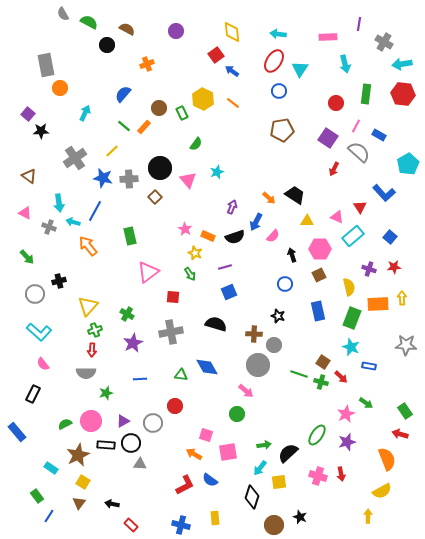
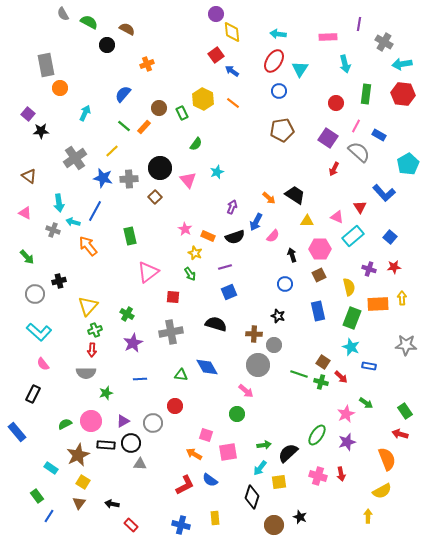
purple circle at (176, 31): moved 40 px right, 17 px up
gray cross at (49, 227): moved 4 px right, 3 px down
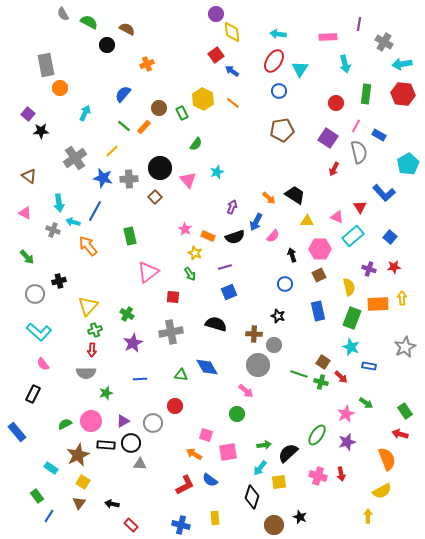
gray semicircle at (359, 152): rotated 35 degrees clockwise
gray star at (406, 345): moved 1 px left, 2 px down; rotated 30 degrees counterclockwise
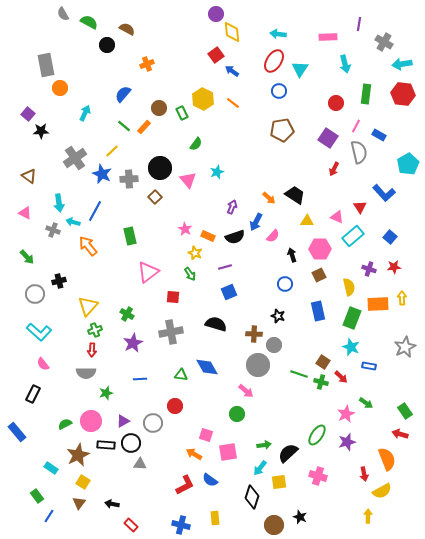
blue star at (103, 178): moved 1 px left, 4 px up; rotated 12 degrees clockwise
red arrow at (341, 474): moved 23 px right
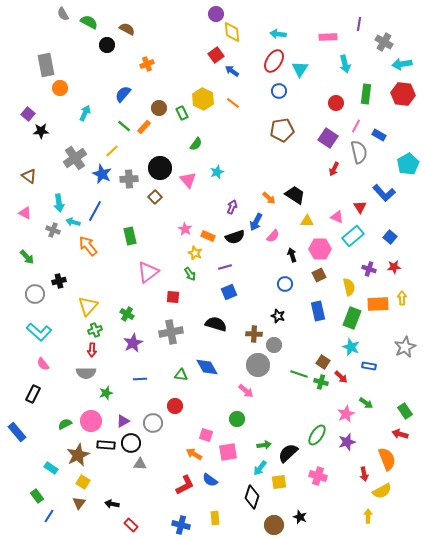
green circle at (237, 414): moved 5 px down
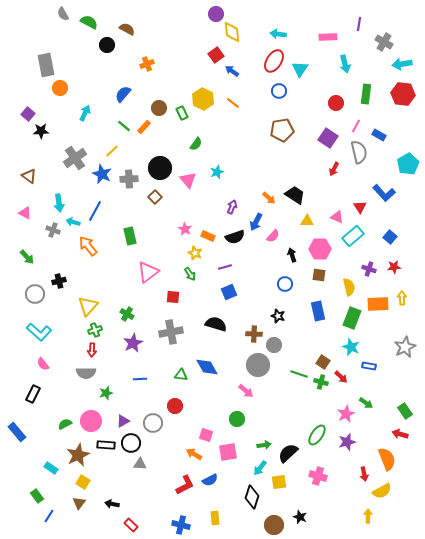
brown square at (319, 275): rotated 32 degrees clockwise
blue semicircle at (210, 480): rotated 63 degrees counterclockwise
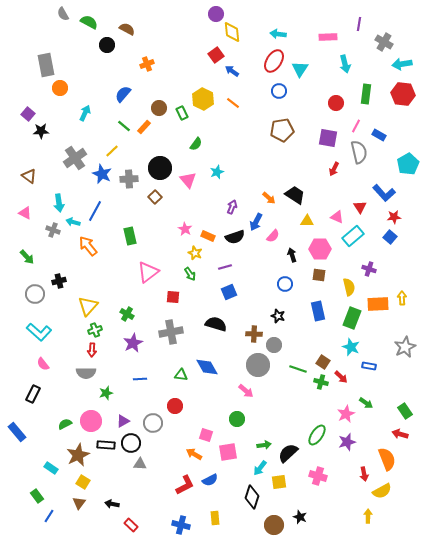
purple square at (328, 138): rotated 24 degrees counterclockwise
red star at (394, 267): moved 50 px up
green line at (299, 374): moved 1 px left, 5 px up
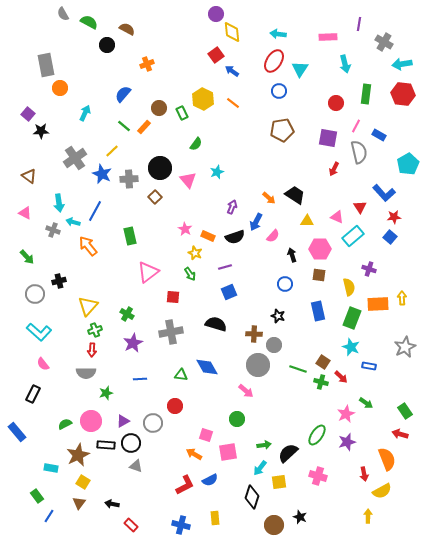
gray triangle at (140, 464): moved 4 px left, 2 px down; rotated 16 degrees clockwise
cyan rectangle at (51, 468): rotated 24 degrees counterclockwise
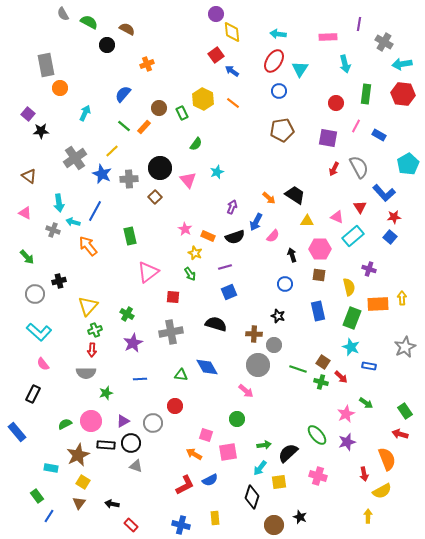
gray semicircle at (359, 152): moved 15 px down; rotated 15 degrees counterclockwise
green ellipse at (317, 435): rotated 75 degrees counterclockwise
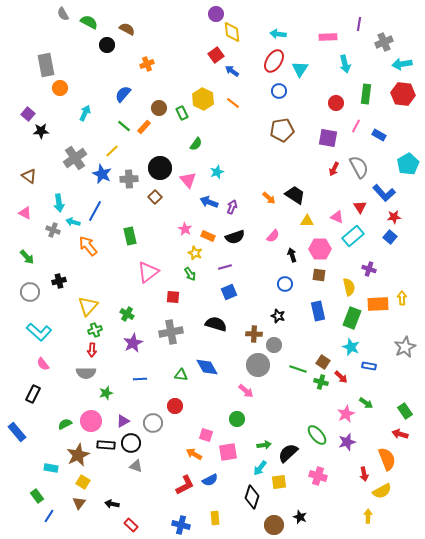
gray cross at (384, 42): rotated 36 degrees clockwise
blue arrow at (256, 222): moved 47 px left, 20 px up; rotated 84 degrees clockwise
gray circle at (35, 294): moved 5 px left, 2 px up
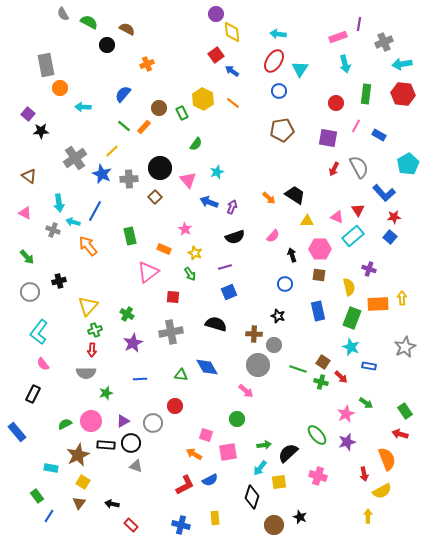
pink rectangle at (328, 37): moved 10 px right; rotated 18 degrees counterclockwise
cyan arrow at (85, 113): moved 2 px left, 6 px up; rotated 112 degrees counterclockwise
red triangle at (360, 207): moved 2 px left, 3 px down
orange rectangle at (208, 236): moved 44 px left, 13 px down
cyan L-shape at (39, 332): rotated 85 degrees clockwise
